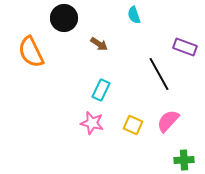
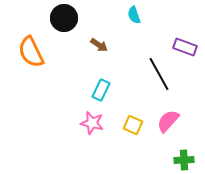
brown arrow: moved 1 px down
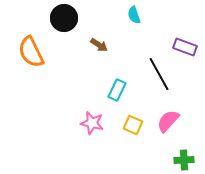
cyan rectangle: moved 16 px right
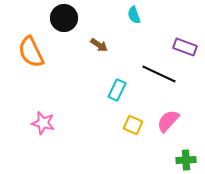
black line: rotated 36 degrees counterclockwise
pink star: moved 49 px left
green cross: moved 2 px right
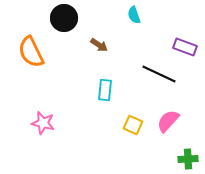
cyan rectangle: moved 12 px left; rotated 20 degrees counterclockwise
green cross: moved 2 px right, 1 px up
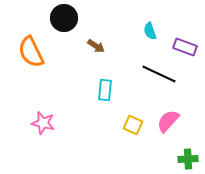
cyan semicircle: moved 16 px right, 16 px down
brown arrow: moved 3 px left, 1 px down
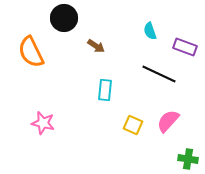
green cross: rotated 12 degrees clockwise
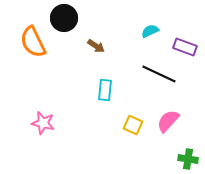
cyan semicircle: rotated 84 degrees clockwise
orange semicircle: moved 2 px right, 10 px up
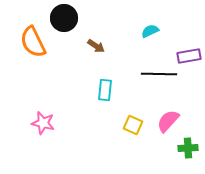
purple rectangle: moved 4 px right, 9 px down; rotated 30 degrees counterclockwise
black line: rotated 24 degrees counterclockwise
green cross: moved 11 px up; rotated 12 degrees counterclockwise
